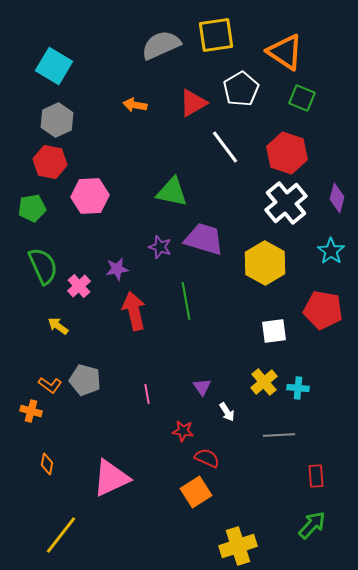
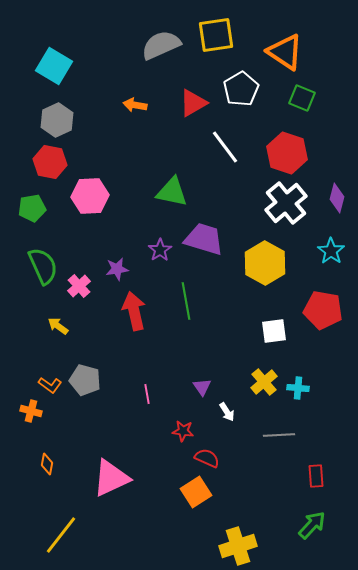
purple star at (160, 247): moved 3 px down; rotated 20 degrees clockwise
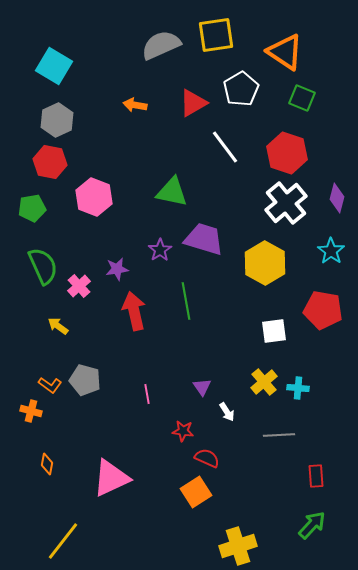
pink hexagon at (90, 196): moved 4 px right, 1 px down; rotated 24 degrees clockwise
yellow line at (61, 535): moved 2 px right, 6 px down
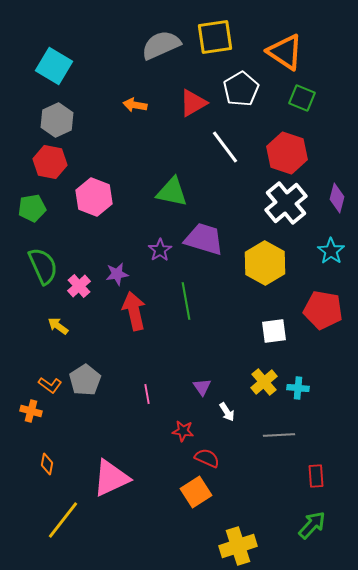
yellow square at (216, 35): moved 1 px left, 2 px down
purple star at (117, 269): moved 5 px down
gray pentagon at (85, 380): rotated 24 degrees clockwise
yellow line at (63, 541): moved 21 px up
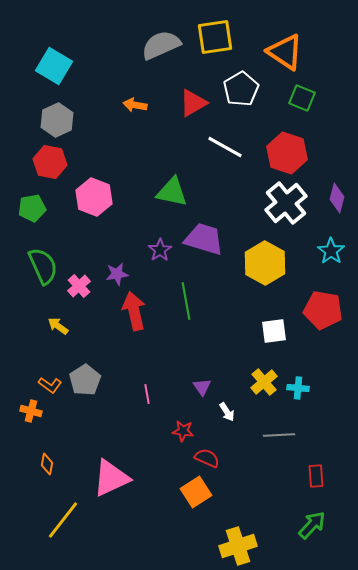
white line at (225, 147): rotated 24 degrees counterclockwise
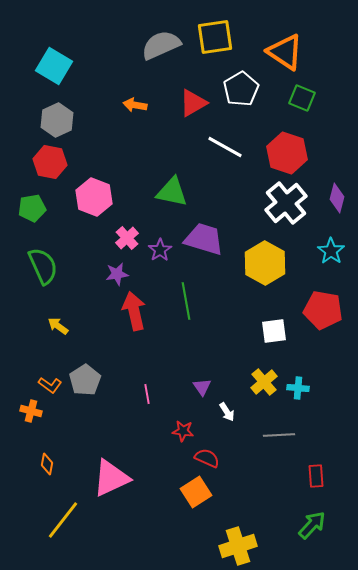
pink cross at (79, 286): moved 48 px right, 48 px up
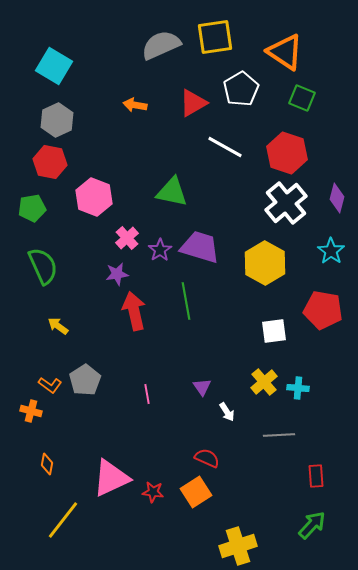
purple trapezoid at (204, 239): moved 4 px left, 8 px down
red star at (183, 431): moved 30 px left, 61 px down
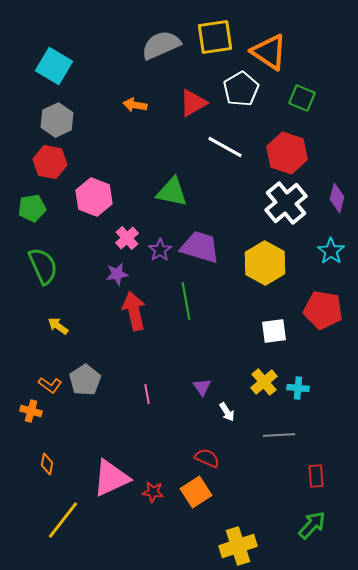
orange triangle at (285, 52): moved 16 px left
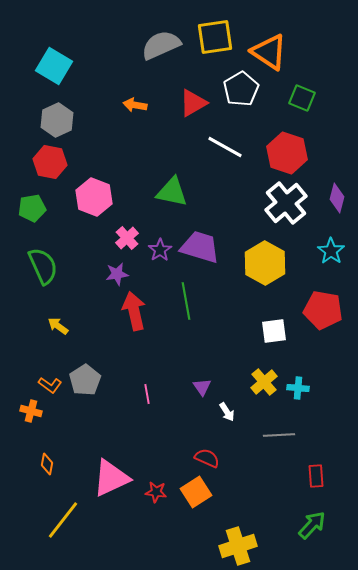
red star at (153, 492): moved 3 px right
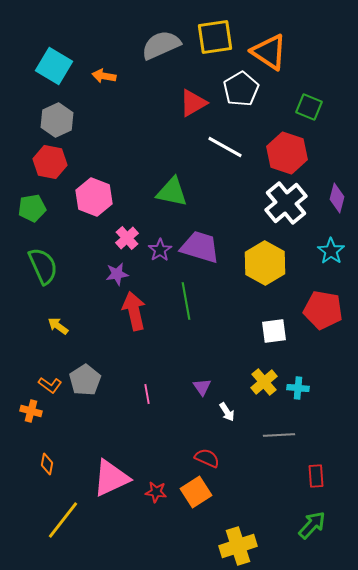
green square at (302, 98): moved 7 px right, 9 px down
orange arrow at (135, 105): moved 31 px left, 29 px up
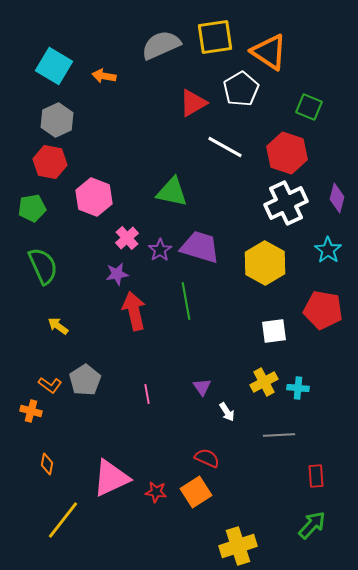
white cross at (286, 203): rotated 15 degrees clockwise
cyan star at (331, 251): moved 3 px left, 1 px up
yellow cross at (264, 382): rotated 12 degrees clockwise
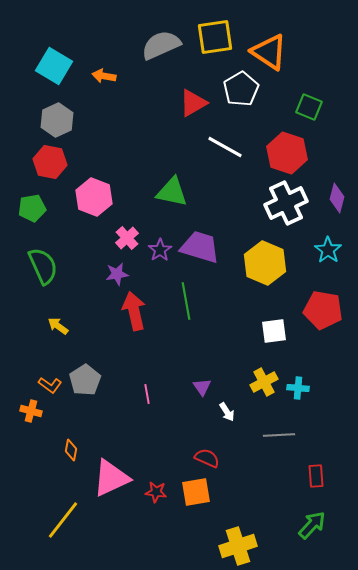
yellow hexagon at (265, 263): rotated 6 degrees counterclockwise
orange diamond at (47, 464): moved 24 px right, 14 px up
orange square at (196, 492): rotated 24 degrees clockwise
